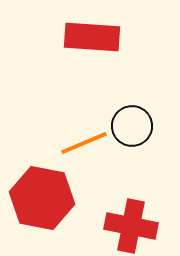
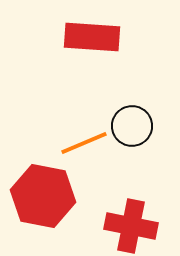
red hexagon: moved 1 px right, 2 px up
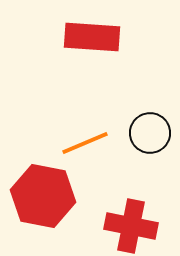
black circle: moved 18 px right, 7 px down
orange line: moved 1 px right
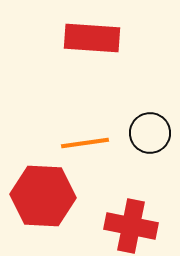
red rectangle: moved 1 px down
orange line: rotated 15 degrees clockwise
red hexagon: rotated 8 degrees counterclockwise
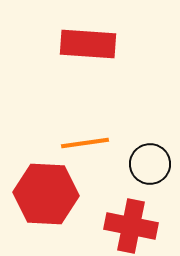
red rectangle: moved 4 px left, 6 px down
black circle: moved 31 px down
red hexagon: moved 3 px right, 2 px up
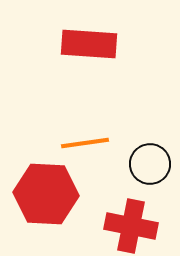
red rectangle: moved 1 px right
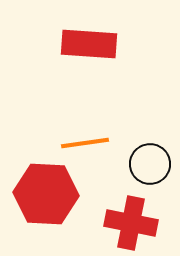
red cross: moved 3 px up
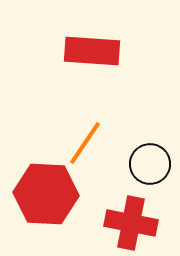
red rectangle: moved 3 px right, 7 px down
orange line: rotated 48 degrees counterclockwise
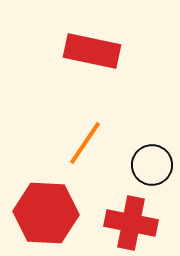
red rectangle: rotated 8 degrees clockwise
black circle: moved 2 px right, 1 px down
red hexagon: moved 19 px down
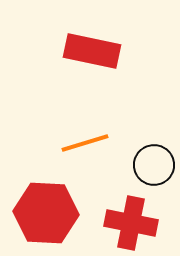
orange line: rotated 39 degrees clockwise
black circle: moved 2 px right
